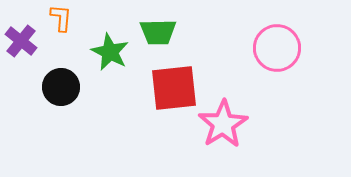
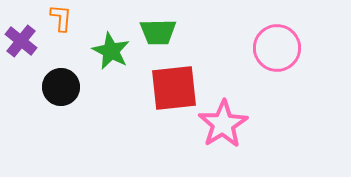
green star: moved 1 px right, 1 px up
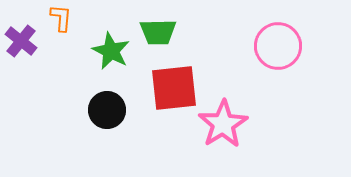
pink circle: moved 1 px right, 2 px up
black circle: moved 46 px right, 23 px down
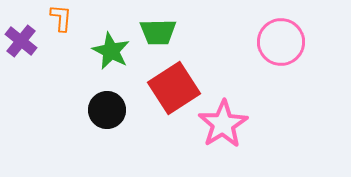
pink circle: moved 3 px right, 4 px up
red square: rotated 27 degrees counterclockwise
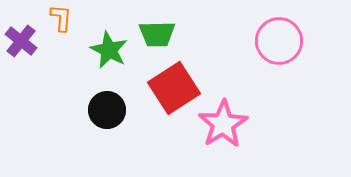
green trapezoid: moved 1 px left, 2 px down
pink circle: moved 2 px left, 1 px up
green star: moved 2 px left, 1 px up
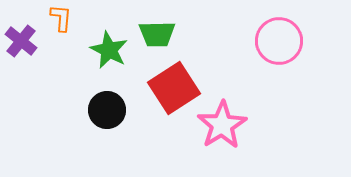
pink star: moved 1 px left, 1 px down
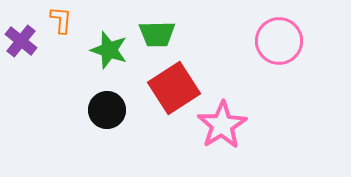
orange L-shape: moved 2 px down
green star: rotated 9 degrees counterclockwise
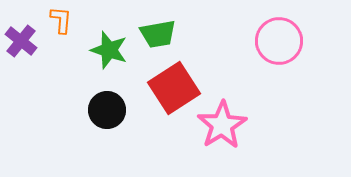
green trapezoid: moved 1 px right; rotated 9 degrees counterclockwise
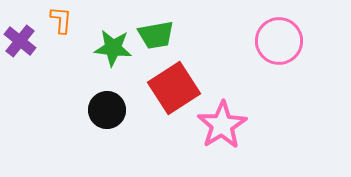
green trapezoid: moved 2 px left, 1 px down
purple cross: moved 1 px left
green star: moved 4 px right, 2 px up; rotated 12 degrees counterclockwise
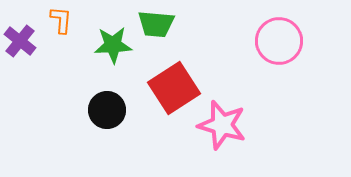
green trapezoid: moved 11 px up; rotated 15 degrees clockwise
green star: moved 3 px up; rotated 9 degrees counterclockwise
pink star: rotated 24 degrees counterclockwise
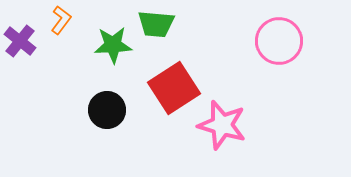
orange L-shape: rotated 32 degrees clockwise
